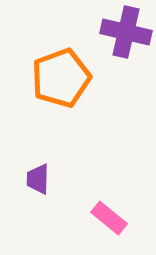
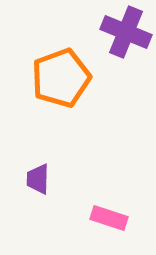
purple cross: rotated 9 degrees clockwise
pink rectangle: rotated 21 degrees counterclockwise
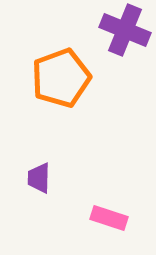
purple cross: moved 1 px left, 2 px up
purple trapezoid: moved 1 px right, 1 px up
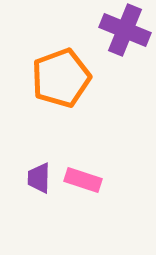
pink rectangle: moved 26 px left, 38 px up
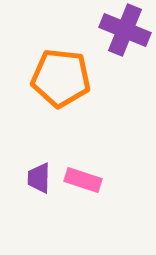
orange pentagon: rotated 26 degrees clockwise
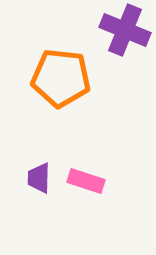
pink rectangle: moved 3 px right, 1 px down
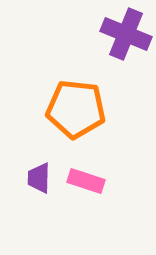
purple cross: moved 1 px right, 4 px down
orange pentagon: moved 15 px right, 31 px down
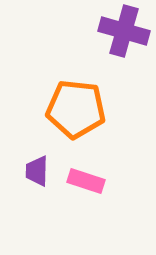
purple cross: moved 2 px left, 3 px up; rotated 6 degrees counterclockwise
purple trapezoid: moved 2 px left, 7 px up
